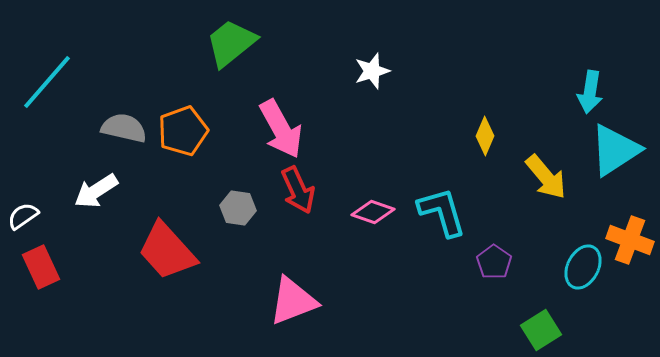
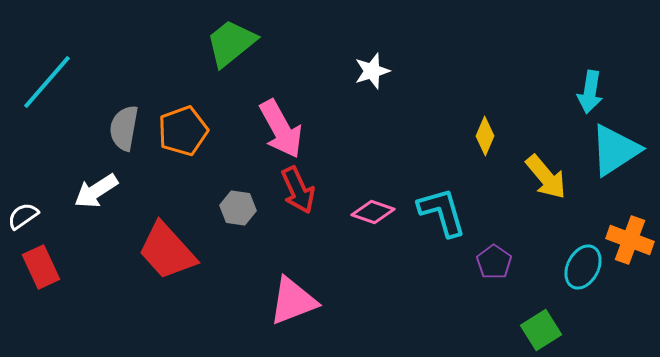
gray semicircle: rotated 93 degrees counterclockwise
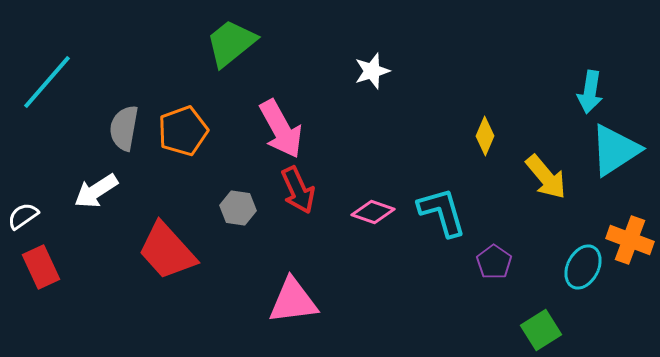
pink triangle: rotated 14 degrees clockwise
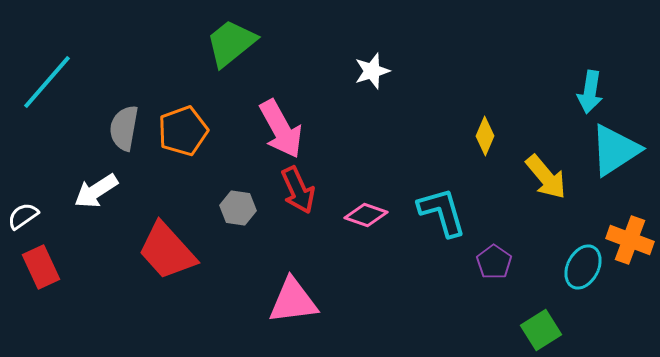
pink diamond: moved 7 px left, 3 px down
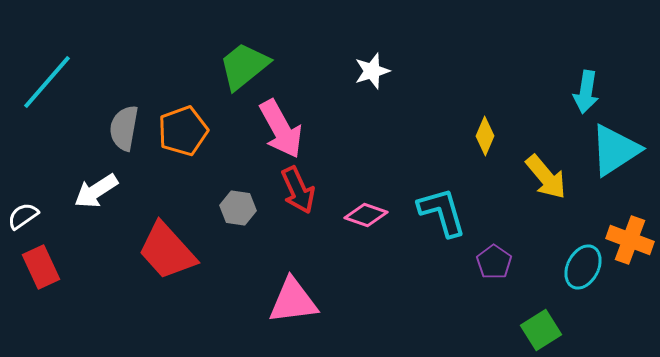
green trapezoid: moved 13 px right, 23 px down
cyan arrow: moved 4 px left
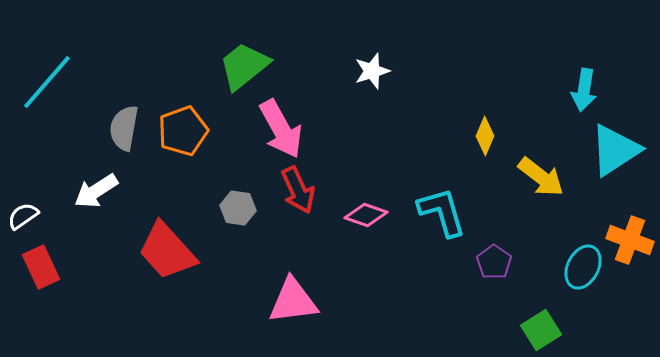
cyan arrow: moved 2 px left, 2 px up
yellow arrow: moved 5 px left; rotated 12 degrees counterclockwise
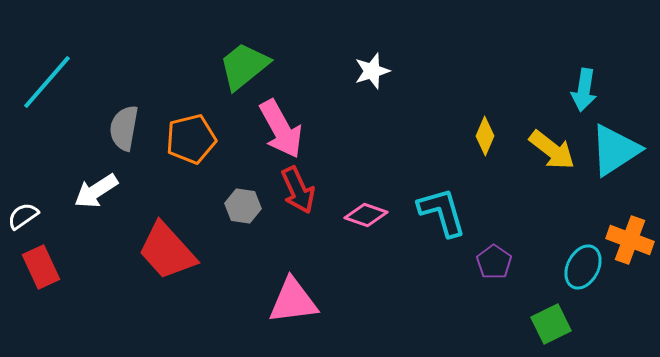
orange pentagon: moved 8 px right, 8 px down; rotated 6 degrees clockwise
yellow arrow: moved 11 px right, 27 px up
gray hexagon: moved 5 px right, 2 px up
green square: moved 10 px right, 6 px up; rotated 6 degrees clockwise
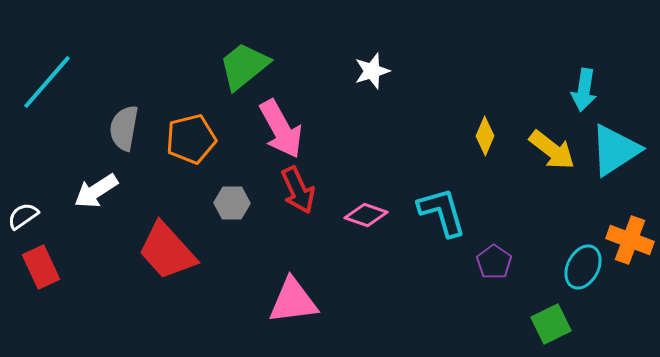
gray hexagon: moved 11 px left, 3 px up; rotated 8 degrees counterclockwise
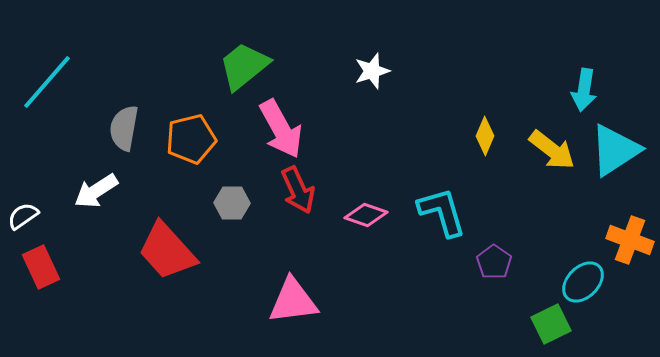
cyan ellipse: moved 15 px down; rotated 18 degrees clockwise
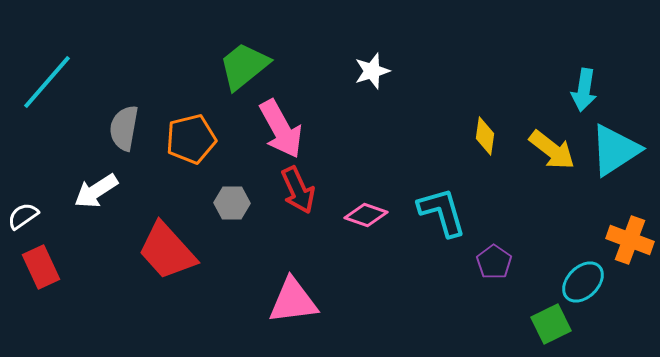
yellow diamond: rotated 15 degrees counterclockwise
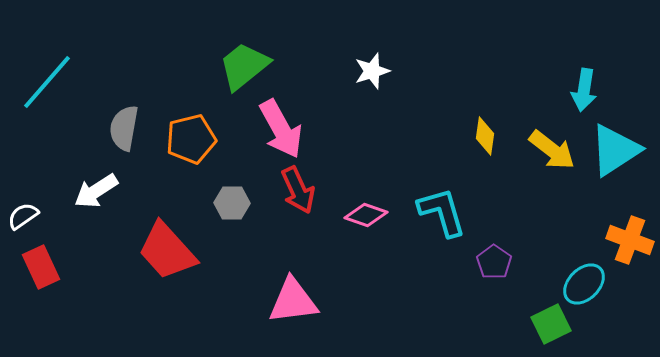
cyan ellipse: moved 1 px right, 2 px down
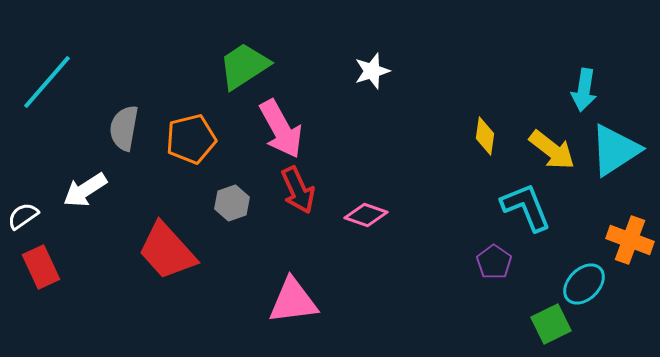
green trapezoid: rotated 6 degrees clockwise
white arrow: moved 11 px left, 1 px up
gray hexagon: rotated 20 degrees counterclockwise
cyan L-shape: moved 84 px right, 5 px up; rotated 6 degrees counterclockwise
